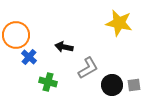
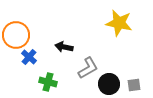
black circle: moved 3 px left, 1 px up
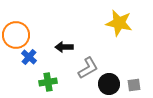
black arrow: rotated 12 degrees counterclockwise
green cross: rotated 24 degrees counterclockwise
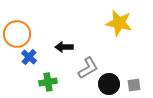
orange circle: moved 1 px right, 1 px up
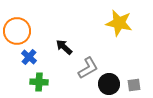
orange circle: moved 3 px up
black arrow: rotated 42 degrees clockwise
green cross: moved 9 px left; rotated 12 degrees clockwise
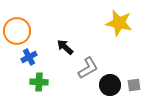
black arrow: moved 1 px right
blue cross: rotated 21 degrees clockwise
black circle: moved 1 px right, 1 px down
